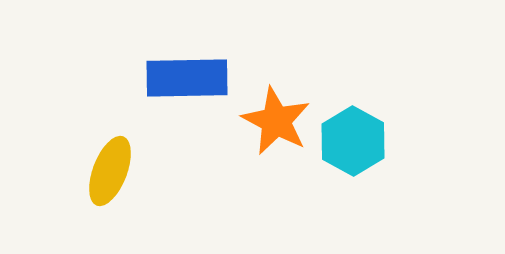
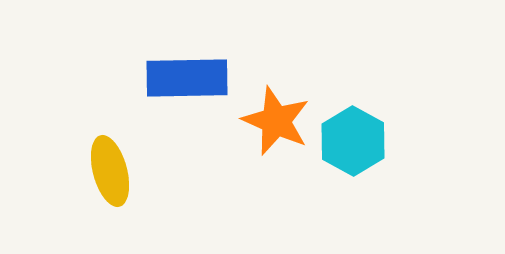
orange star: rotated 4 degrees counterclockwise
yellow ellipse: rotated 36 degrees counterclockwise
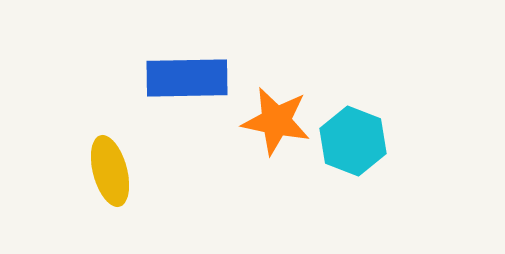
orange star: rotated 12 degrees counterclockwise
cyan hexagon: rotated 8 degrees counterclockwise
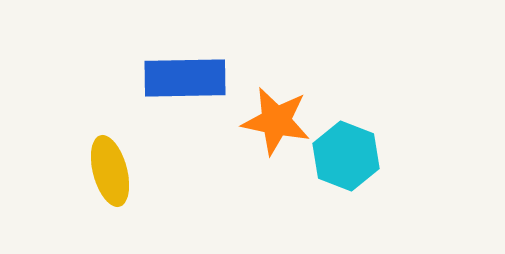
blue rectangle: moved 2 px left
cyan hexagon: moved 7 px left, 15 px down
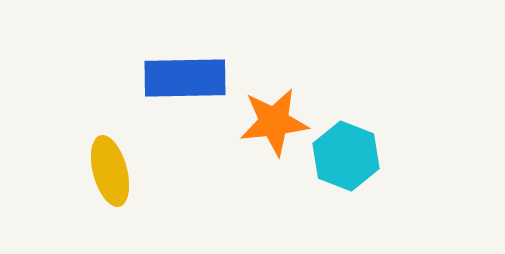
orange star: moved 2 px left, 1 px down; rotated 18 degrees counterclockwise
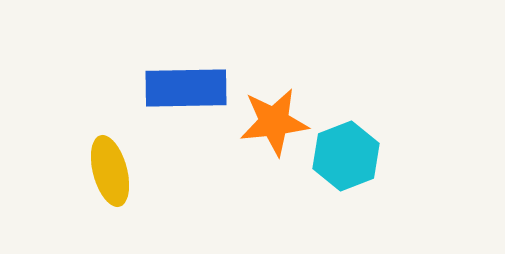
blue rectangle: moved 1 px right, 10 px down
cyan hexagon: rotated 18 degrees clockwise
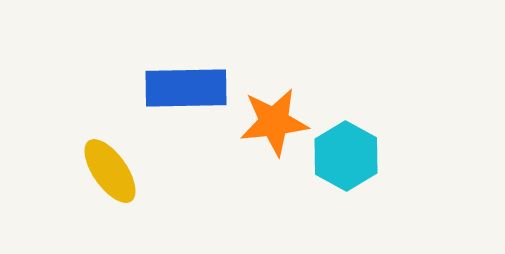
cyan hexagon: rotated 10 degrees counterclockwise
yellow ellipse: rotated 20 degrees counterclockwise
